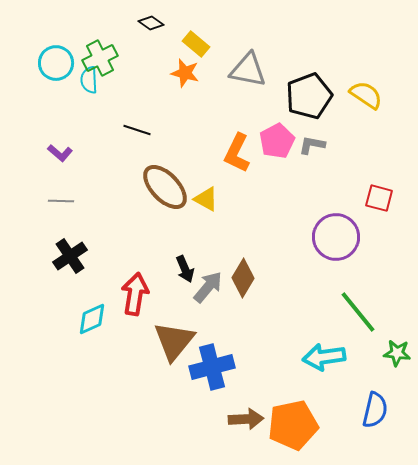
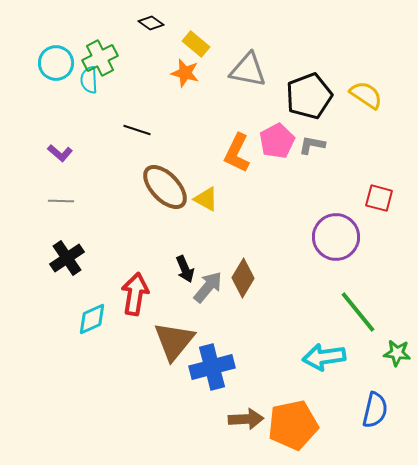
black cross: moved 3 px left, 2 px down
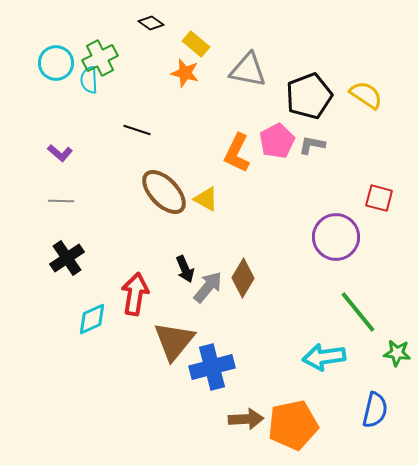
brown ellipse: moved 1 px left, 5 px down
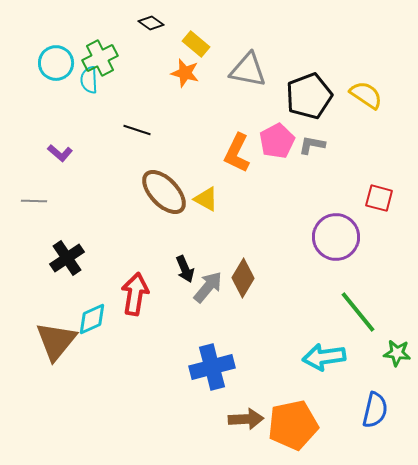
gray line: moved 27 px left
brown triangle: moved 118 px left
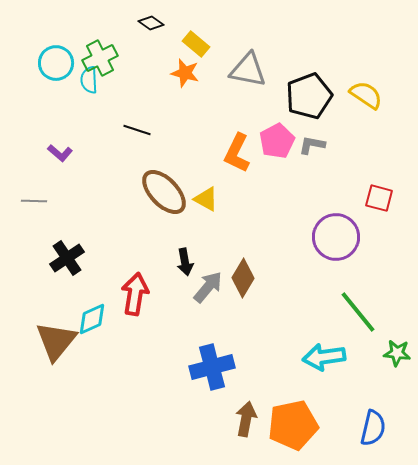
black arrow: moved 7 px up; rotated 12 degrees clockwise
blue semicircle: moved 2 px left, 18 px down
brown arrow: rotated 76 degrees counterclockwise
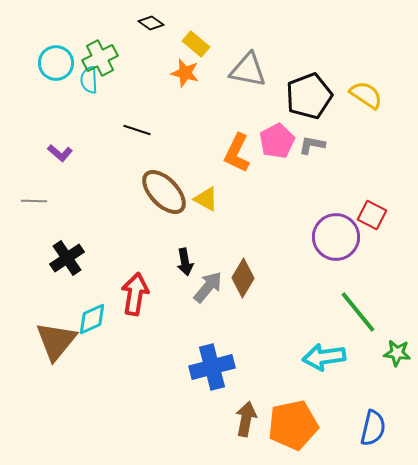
red square: moved 7 px left, 17 px down; rotated 12 degrees clockwise
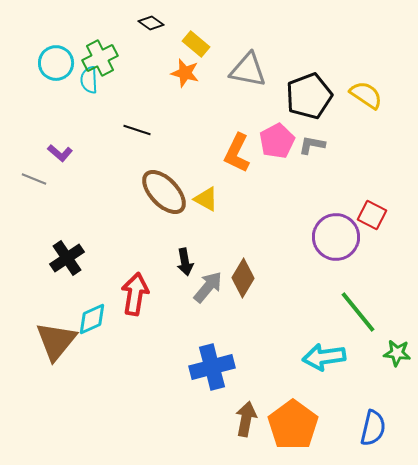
gray line: moved 22 px up; rotated 20 degrees clockwise
orange pentagon: rotated 24 degrees counterclockwise
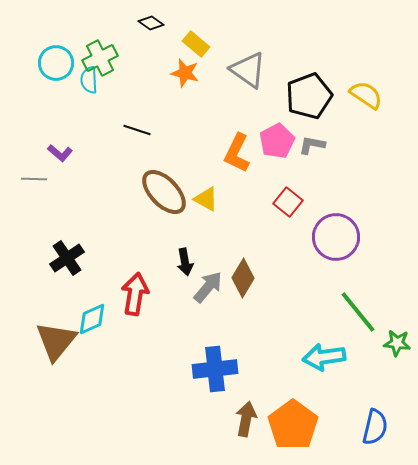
gray triangle: rotated 24 degrees clockwise
gray line: rotated 20 degrees counterclockwise
red square: moved 84 px left, 13 px up; rotated 12 degrees clockwise
green star: moved 10 px up
blue cross: moved 3 px right, 2 px down; rotated 9 degrees clockwise
blue semicircle: moved 2 px right, 1 px up
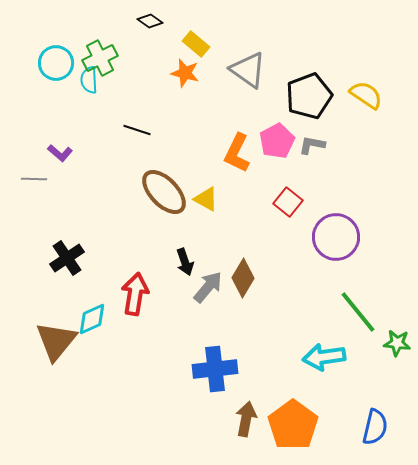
black diamond: moved 1 px left, 2 px up
black arrow: rotated 8 degrees counterclockwise
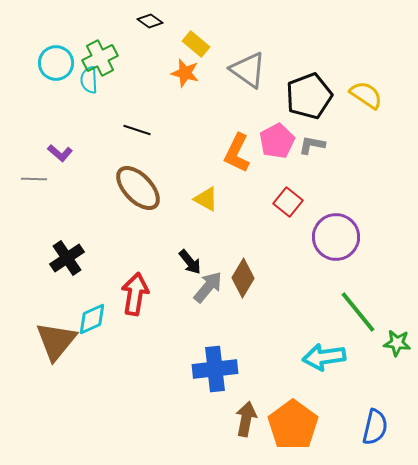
brown ellipse: moved 26 px left, 4 px up
black arrow: moved 5 px right; rotated 20 degrees counterclockwise
